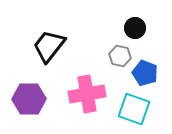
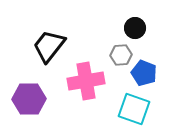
gray hexagon: moved 1 px right, 1 px up; rotated 15 degrees counterclockwise
blue pentagon: moved 1 px left
pink cross: moved 1 px left, 13 px up
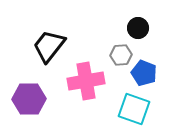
black circle: moved 3 px right
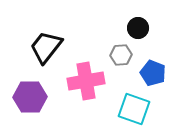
black trapezoid: moved 3 px left, 1 px down
blue pentagon: moved 9 px right
purple hexagon: moved 1 px right, 2 px up
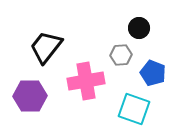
black circle: moved 1 px right
purple hexagon: moved 1 px up
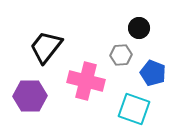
pink cross: rotated 24 degrees clockwise
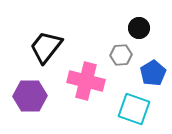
blue pentagon: rotated 20 degrees clockwise
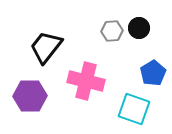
gray hexagon: moved 9 px left, 24 px up
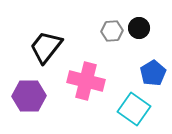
purple hexagon: moved 1 px left
cyan square: rotated 16 degrees clockwise
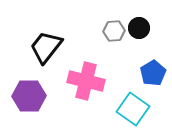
gray hexagon: moved 2 px right
cyan square: moved 1 px left
